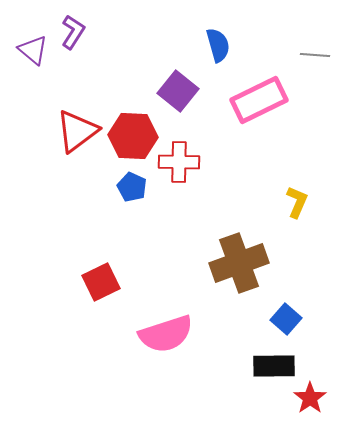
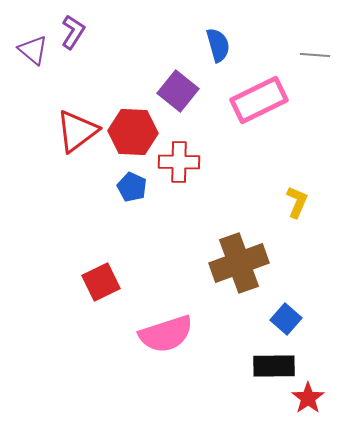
red hexagon: moved 4 px up
red star: moved 2 px left
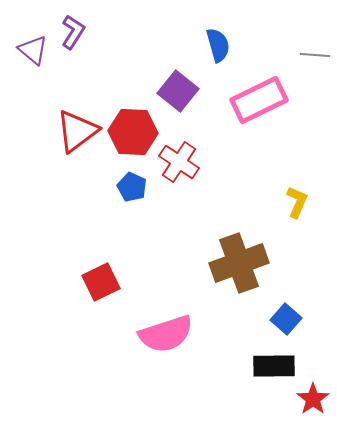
red cross: rotated 33 degrees clockwise
red star: moved 5 px right, 1 px down
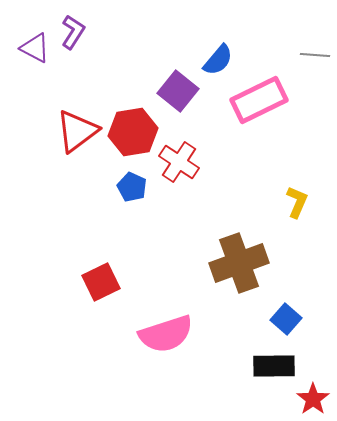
blue semicircle: moved 15 px down; rotated 56 degrees clockwise
purple triangle: moved 2 px right, 2 px up; rotated 12 degrees counterclockwise
red hexagon: rotated 12 degrees counterclockwise
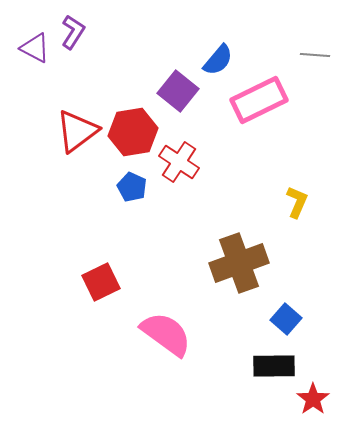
pink semicircle: rotated 126 degrees counterclockwise
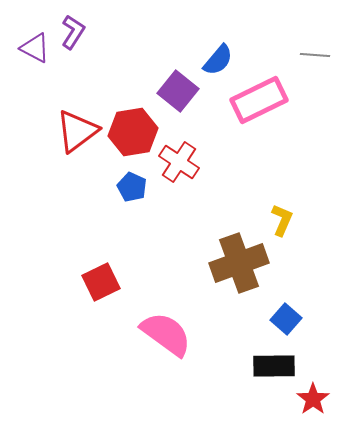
yellow L-shape: moved 15 px left, 18 px down
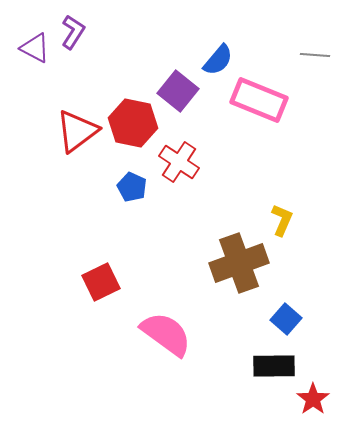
pink rectangle: rotated 48 degrees clockwise
red hexagon: moved 9 px up; rotated 21 degrees clockwise
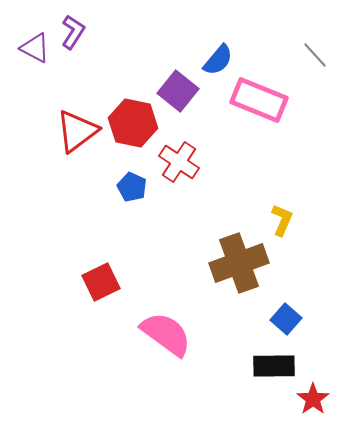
gray line: rotated 44 degrees clockwise
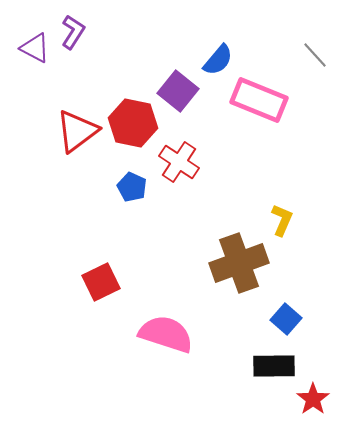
pink semicircle: rotated 18 degrees counterclockwise
